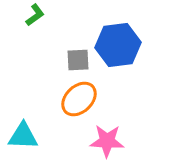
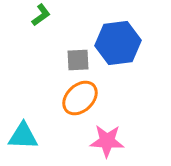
green L-shape: moved 6 px right
blue hexagon: moved 2 px up
orange ellipse: moved 1 px right, 1 px up
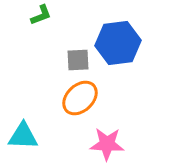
green L-shape: rotated 15 degrees clockwise
pink star: moved 3 px down
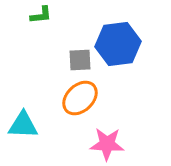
green L-shape: rotated 15 degrees clockwise
blue hexagon: moved 1 px down
gray square: moved 2 px right
cyan triangle: moved 11 px up
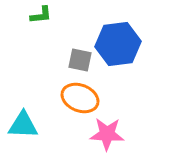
gray square: rotated 15 degrees clockwise
orange ellipse: rotated 66 degrees clockwise
pink star: moved 10 px up
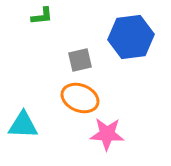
green L-shape: moved 1 px right, 1 px down
blue hexagon: moved 13 px right, 7 px up
gray square: rotated 25 degrees counterclockwise
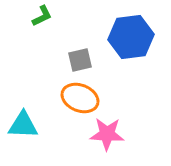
green L-shape: rotated 20 degrees counterclockwise
